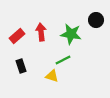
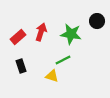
black circle: moved 1 px right, 1 px down
red arrow: rotated 24 degrees clockwise
red rectangle: moved 1 px right, 1 px down
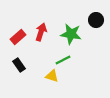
black circle: moved 1 px left, 1 px up
black rectangle: moved 2 px left, 1 px up; rotated 16 degrees counterclockwise
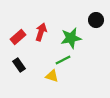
green star: moved 4 px down; rotated 20 degrees counterclockwise
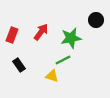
red arrow: rotated 18 degrees clockwise
red rectangle: moved 6 px left, 2 px up; rotated 28 degrees counterclockwise
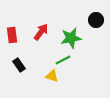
red rectangle: rotated 28 degrees counterclockwise
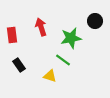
black circle: moved 1 px left, 1 px down
red arrow: moved 5 px up; rotated 54 degrees counterclockwise
green line: rotated 63 degrees clockwise
yellow triangle: moved 2 px left
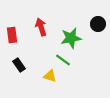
black circle: moved 3 px right, 3 px down
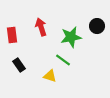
black circle: moved 1 px left, 2 px down
green star: moved 1 px up
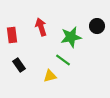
yellow triangle: rotated 32 degrees counterclockwise
